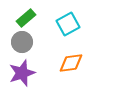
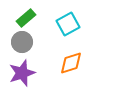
orange diamond: rotated 10 degrees counterclockwise
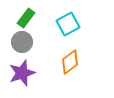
green rectangle: rotated 12 degrees counterclockwise
orange diamond: moved 1 px left, 1 px up; rotated 20 degrees counterclockwise
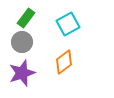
orange diamond: moved 6 px left
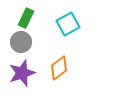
green rectangle: rotated 12 degrees counterclockwise
gray circle: moved 1 px left
orange diamond: moved 5 px left, 6 px down
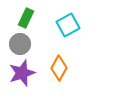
cyan square: moved 1 px down
gray circle: moved 1 px left, 2 px down
orange diamond: rotated 25 degrees counterclockwise
